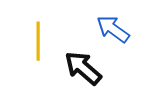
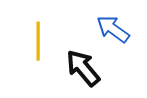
black arrow: rotated 9 degrees clockwise
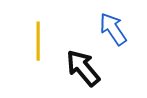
blue arrow: rotated 20 degrees clockwise
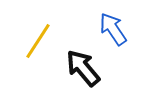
yellow line: rotated 33 degrees clockwise
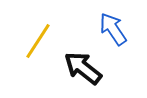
black arrow: rotated 12 degrees counterclockwise
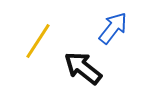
blue arrow: moved 1 px up; rotated 72 degrees clockwise
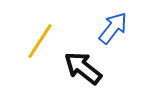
yellow line: moved 2 px right
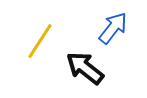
black arrow: moved 2 px right
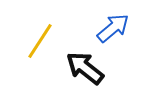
blue arrow: rotated 12 degrees clockwise
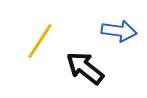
blue arrow: moved 6 px right, 3 px down; rotated 48 degrees clockwise
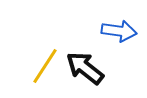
yellow line: moved 5 px right, 25 px down
